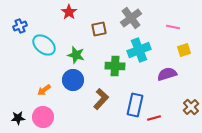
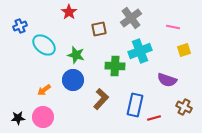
cyan cross: moved 1 px right, 1 px down
purple semicircle: moved 6 px down; rotated 144 degrees counterclockwise
brown cross: moved 7 px left; rotated 21 degrees counterclockwise
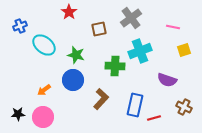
black star: moved 4 px up
